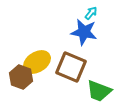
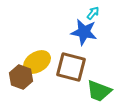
cyan arrow: moved 2 px right
brown square: rotated 8 degrees counterclockwise
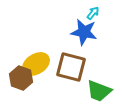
yellow ellipse: moved 1 px left, 2 px down
brown hexagon: moved 1 px down
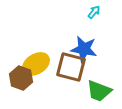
cyan arrow: moved 1 px right, 1 px up
blue star: moved 17 px down
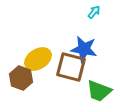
yellow ellipse: moved 2 px right, 5 px up
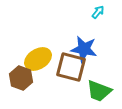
cyan arrow: moved 4 px right
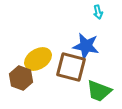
cyan arrow: rotated 128 degrees clockwise
blue star: moved 2 px right, 3 px up
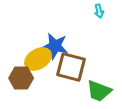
cyan arrow: moved 1 px right, 1 px up
blue star: moved 31 px left
brown hexagon: rotated 20 degrees counterclockwise
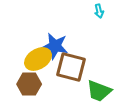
brown hexagon: moved 8 px right, 6 px down
